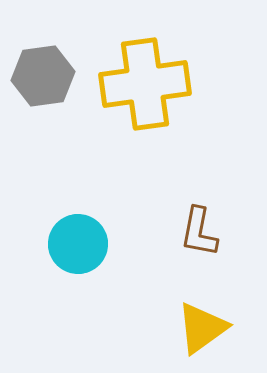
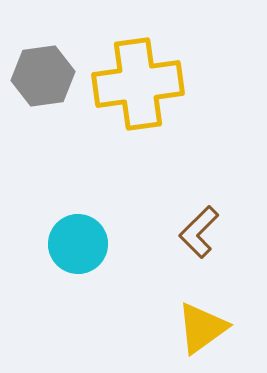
yellow cross: moved 7 px left
brown L-shape: rotated 34 degrees clockwise
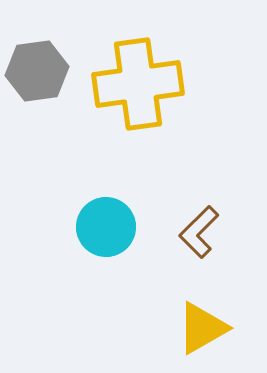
gray hexagon: moved 6 px left, 5 px up
cyan circle: moved 28 px right, 17 px up
yellow triangle: rotated 6 degrees clockwise
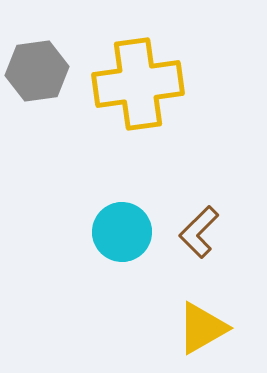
cyan circle: moved 16 px right, 5 px down
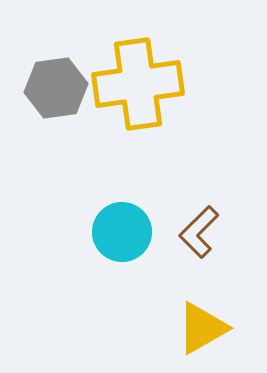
gray hexagon: moved 19 px right, 17 px down
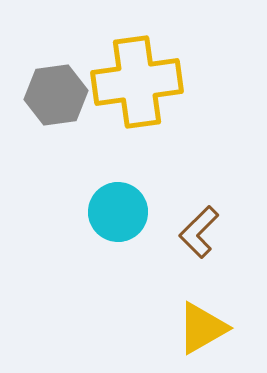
yellow cross: moved 1 px left, 2 px up
gray hexagon: moved 7 px down
cyan circle: moved 4 px left, 20 px up
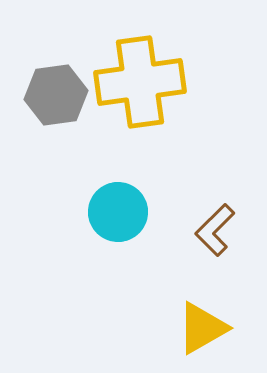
yellow cross: moved 3 px right
brown L-shape: moved 16 px right, 2 px up
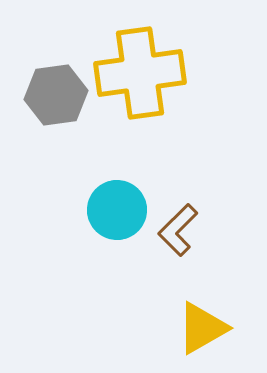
yellow cross: moved 9 px up
cyan circle: moved 1 px left, 2 px up
brown L-shape: moved 37 px left
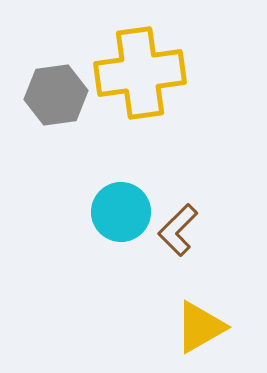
cyan circle: moved 4 px right, 2 px down
yellow triangle: moved 2 px left, 1 px up
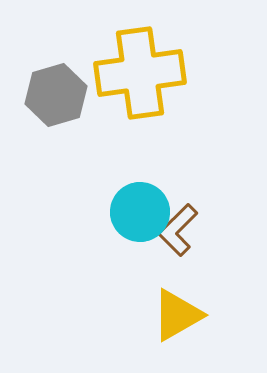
gray hexagon: rotated 8 degrees counterclockwise
cyan circle: moved 19 px right
yellow triangle: moved 23 px left, 12 px up
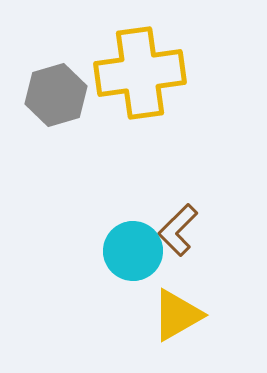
cyan circle: moved 7 px left, 39 px down
